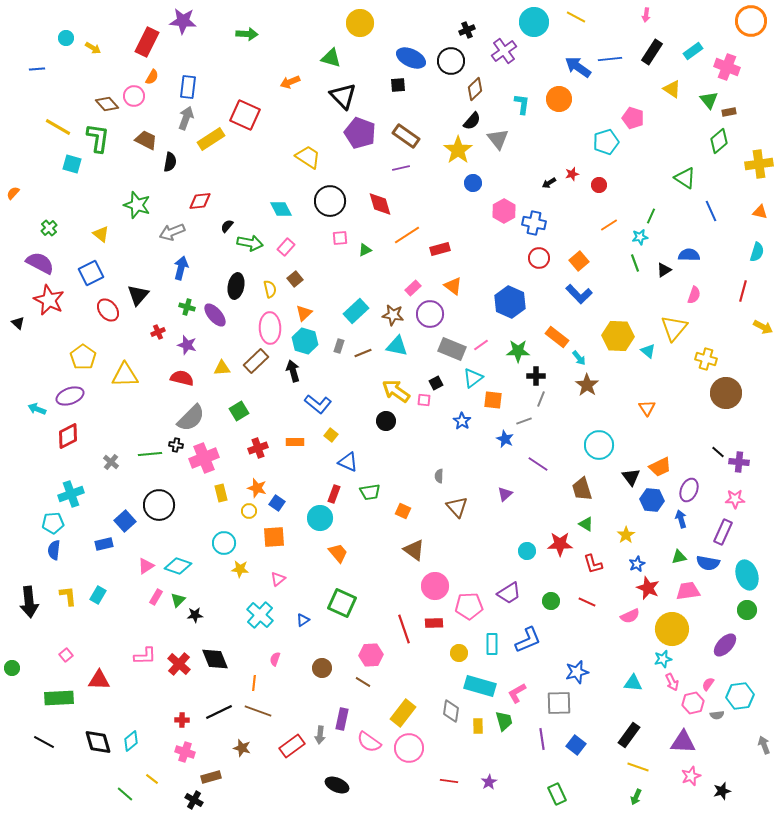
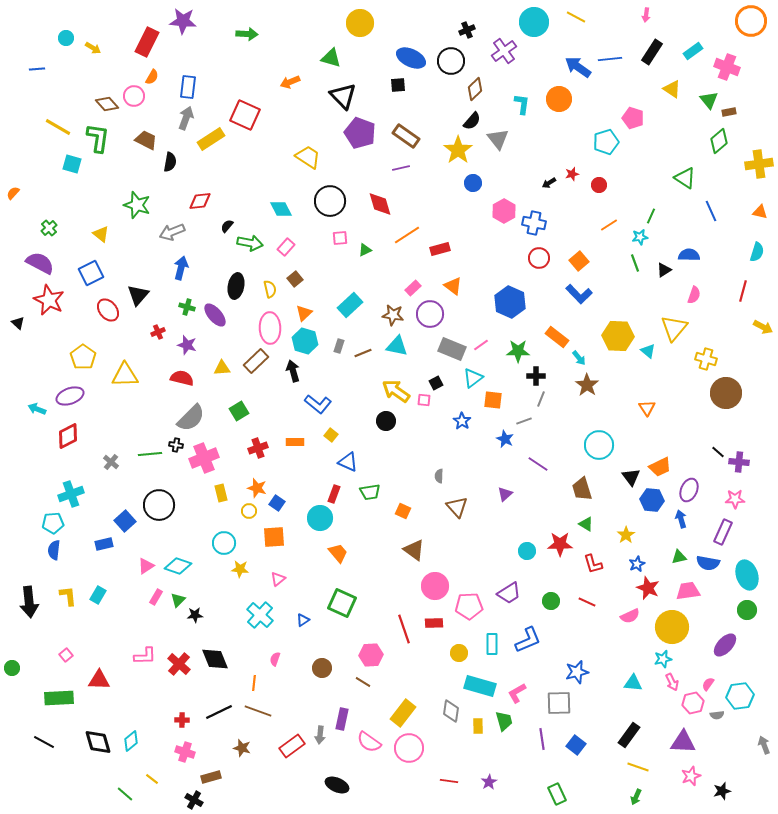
cyan rectangle at (356, 311): moved 6 px left, 6 px up
yellow circle at (672, 629): moved 2 px up
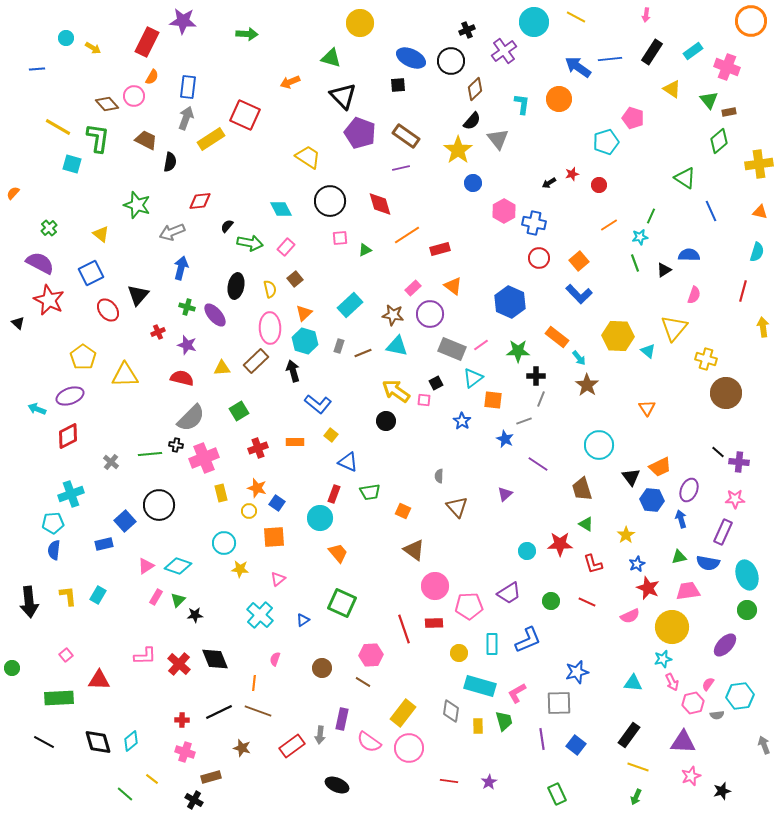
yellow arrow at (763, 327): rotated 126 degrees counterclockwise
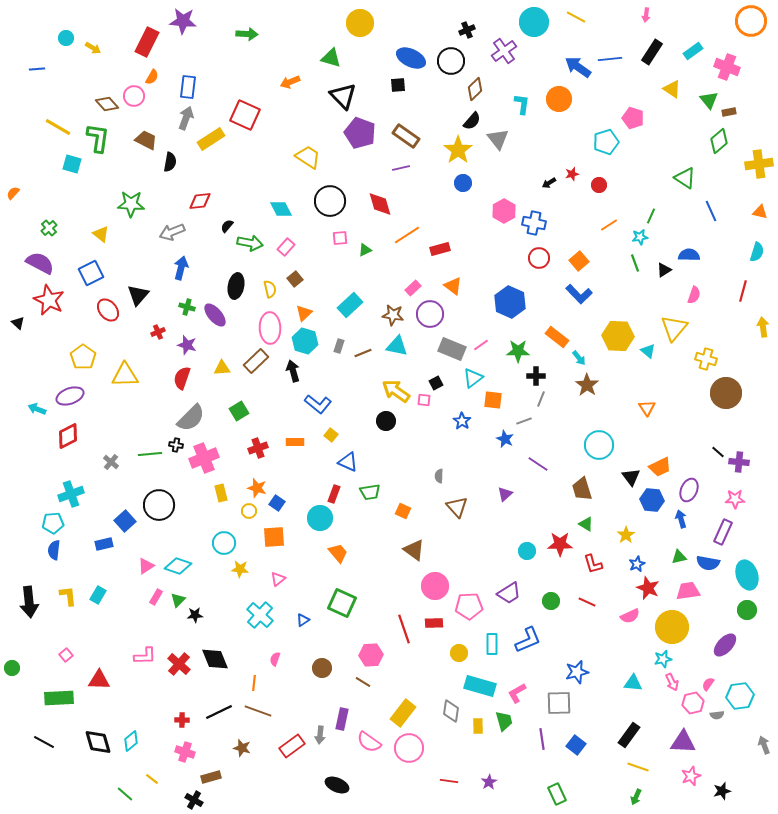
blue circle at (473, 183): moved 10 px left
green star at (137, 205): moved 6 px left, 1 px up; rotated 16 degrees counterclockwise
red semicircle at (182, 378): rotated 85 degrees counterclockwise
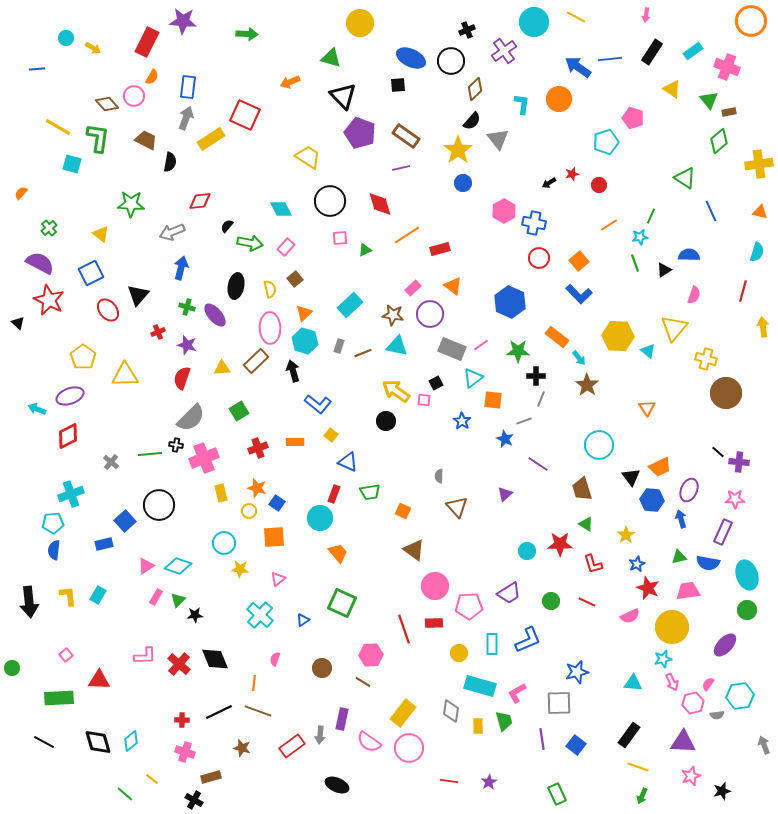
orange semicircle at (13, 193): moved 8 px right
green arrow at (636, 797): moved 6 px right, 1 px up
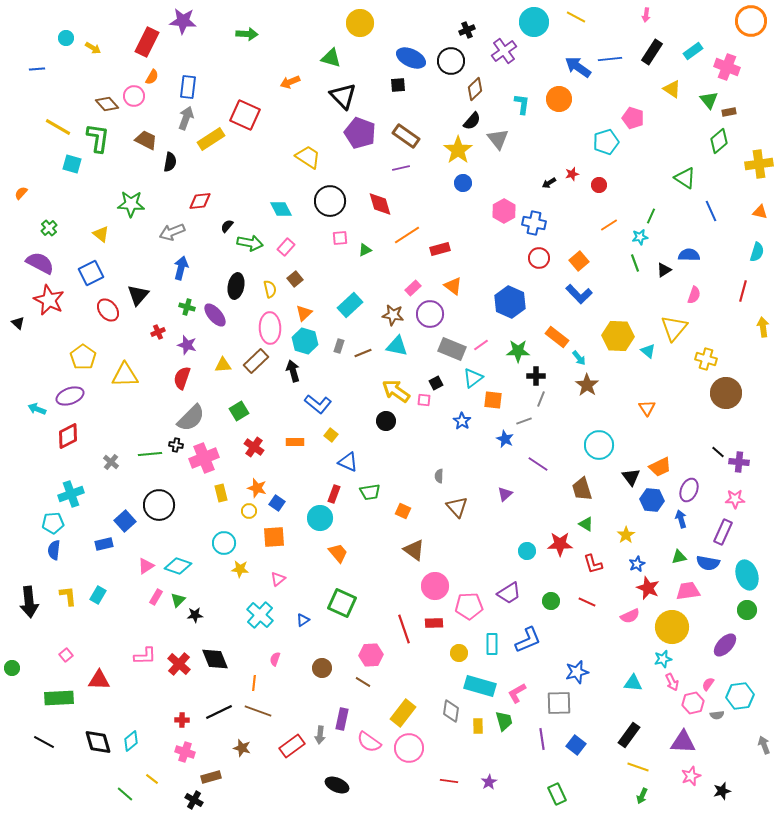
yellow triangle at (222, 368): moved 1 px right, 3 px up
red cross at (258, 448): moved 4 px left, 1 px up; rotated 36 degrees counterclockwise
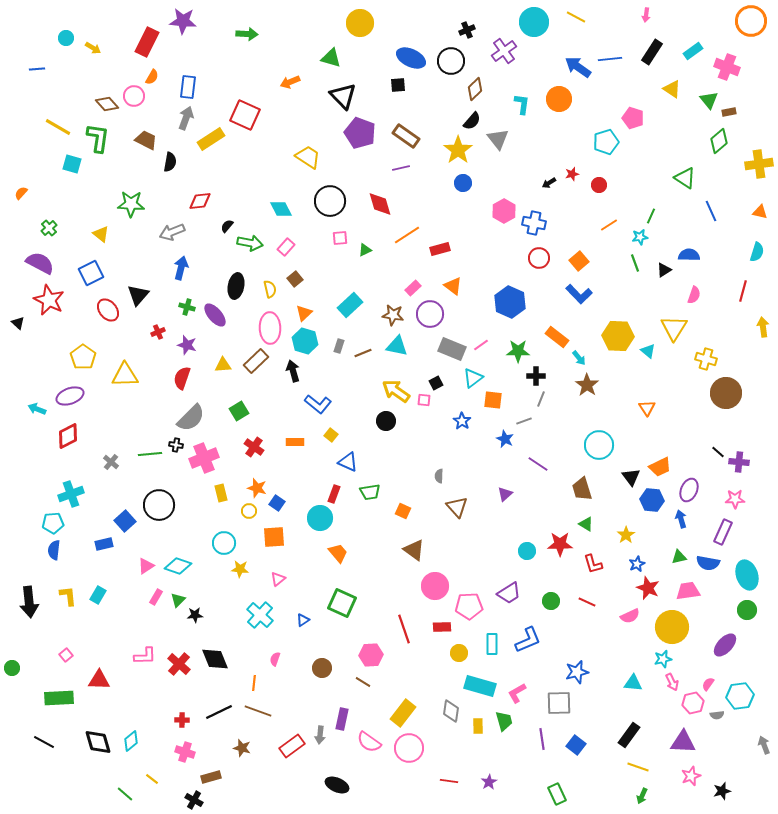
yellow triangle at (674, 328): rotated 8 degrees counterclockwise
red rectangle at (434, 623): moved 8 px right, 4 px down
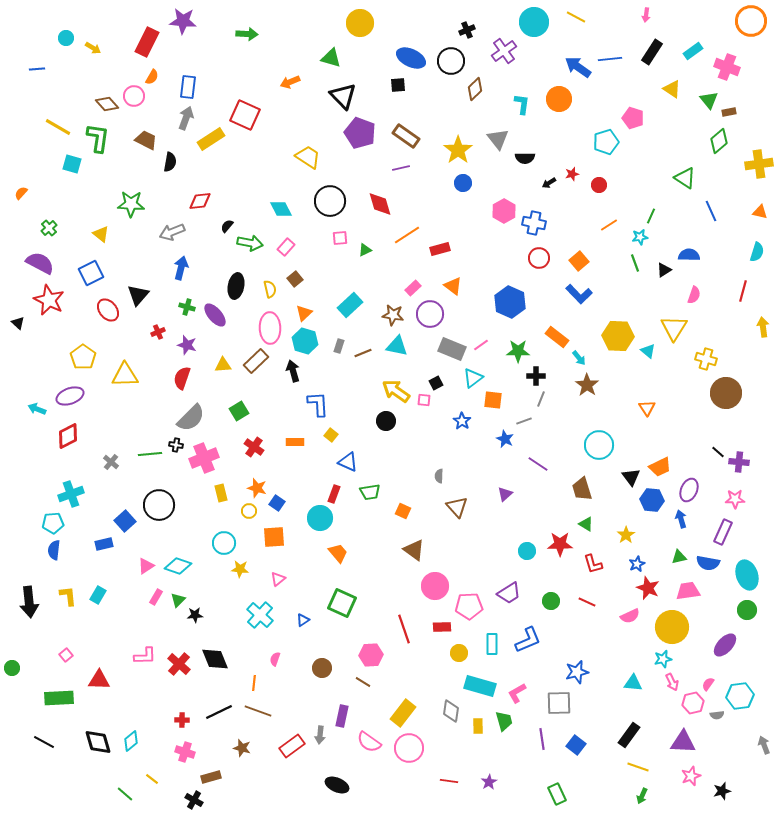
black semicircle at (472, 121): moved 53 px right, 37 px down; rotated 48 degrees clockwise
blue L-shape at (318, 404): rotated 132 degrees counterclockwise
purple rectangle at (342, 719): moved 3 px up
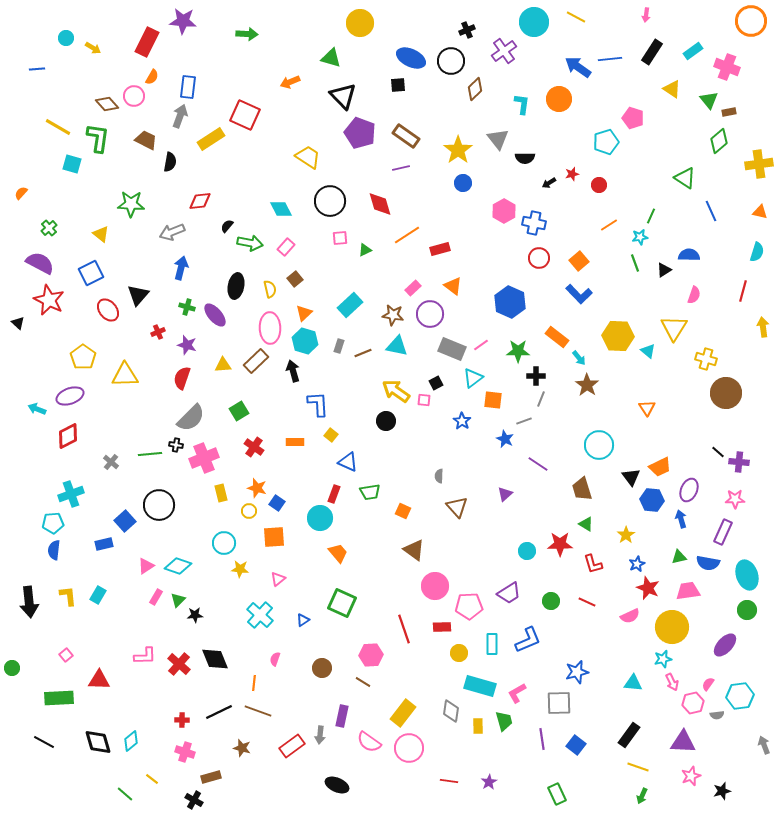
gray arrow at (186, 118): moved 6 px left, 2 px up
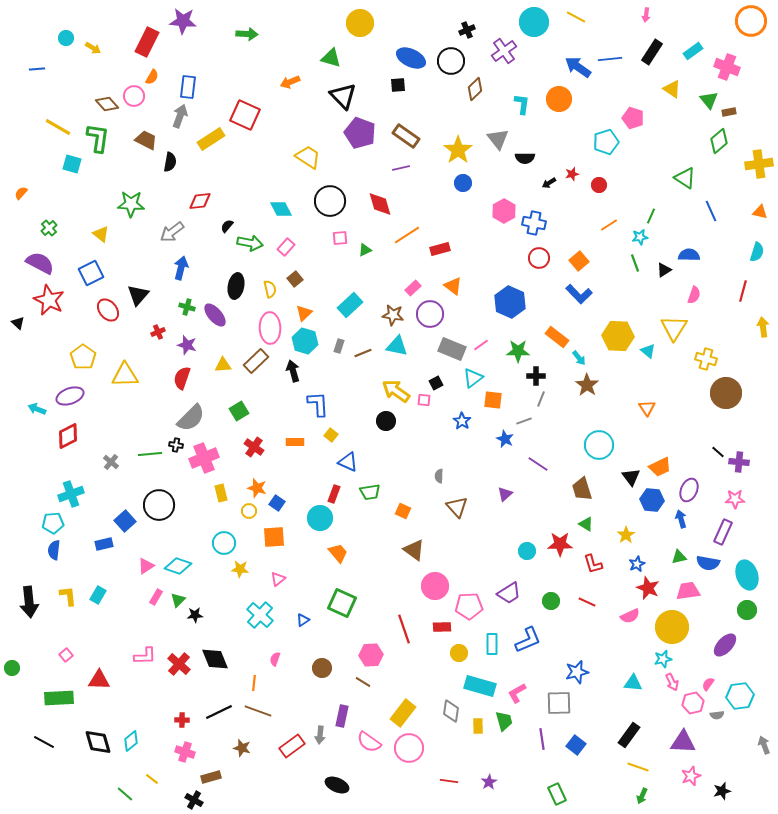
gray arrow at (172, 232): rotated 15 degrees counterclockwise
